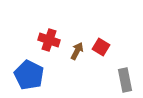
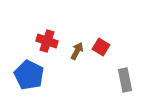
red cross: moved 2 px left, 1 px down
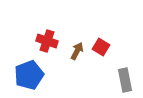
blue pentagon: rotated 24 degrees clockwise
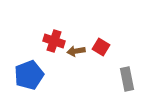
red cross: moved 7 px right
brown arrow: moved 1 px left; rotated 126 degrees counterclockwise
gray rectangle: moved 2 px right, 1 px up
